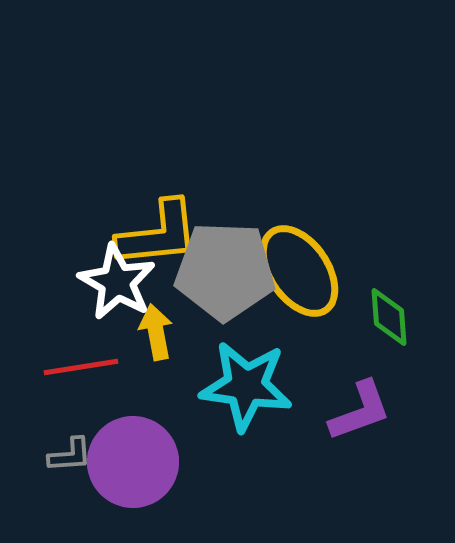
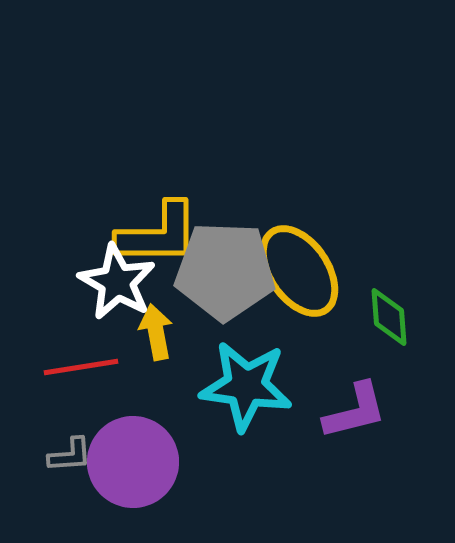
yellow L-shape: rotated 6 degrees clockwise
purple L-shape: moved 5 px left; rotated 6 degrees clockwise
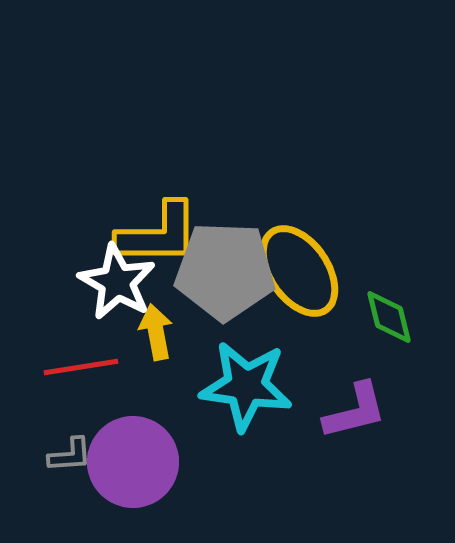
green diamond: rotated 10 degrees counterclockwise
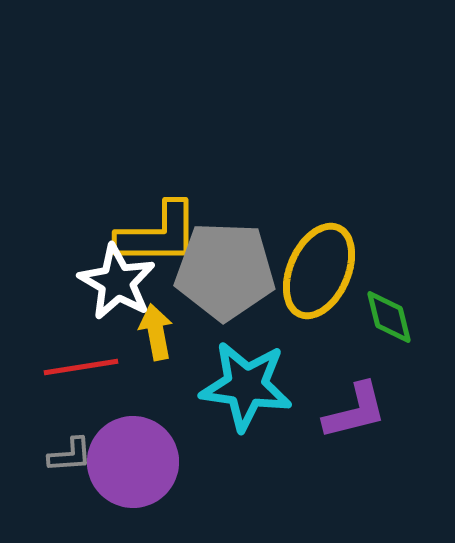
yellow ellipse: moved 20 px right; rotated 58 degrees clockwise
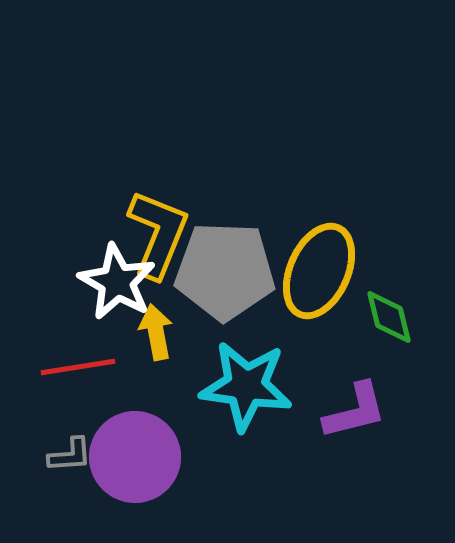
yellow L-shape: rotated 68 degrees counterclockwise
red line: moved 3 px left
purple circle: moved 2 px right, 5 px up
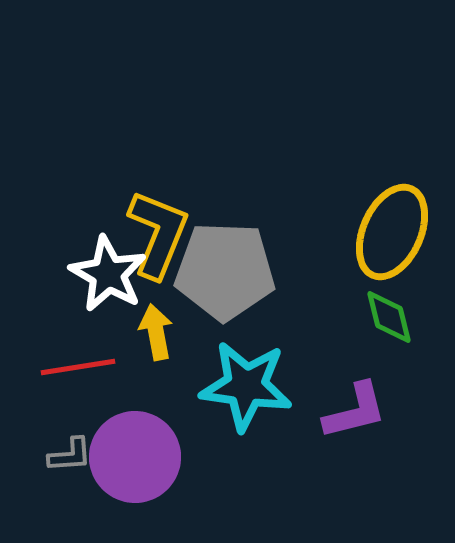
yellow ellipse: moved 73 px right, 39 px up
white star: moved 9 px left, 8 px up
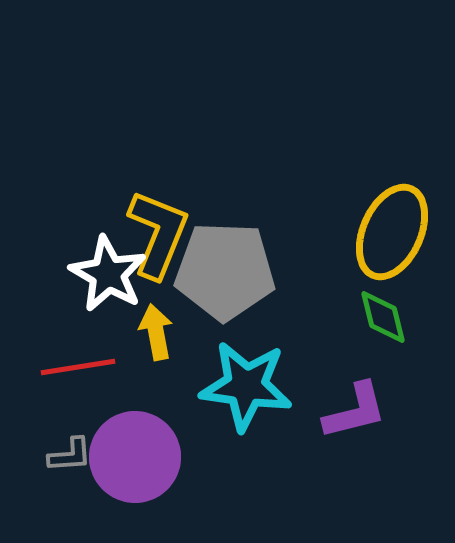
green diamond: moved 6 px left
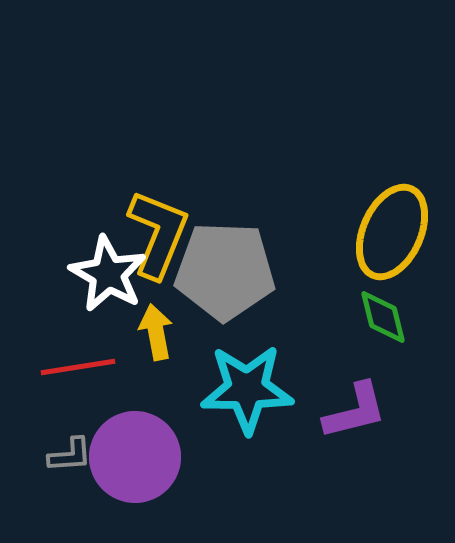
cyan star: moved 1 px right, 3 px down; rotated 8 degrees counterclockwise
